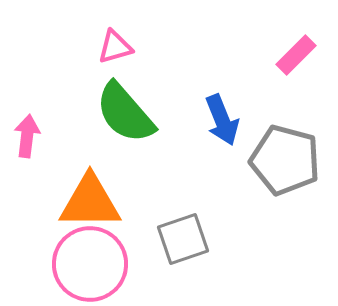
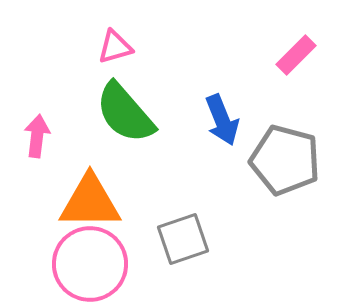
pink arrow: moved 10 px right
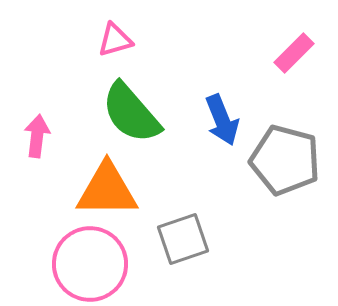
pink triangle: moved 7 px up
pink rectangle: moved 2 px left, 2 px up
green semicircle: moved 6 px right
orange triangle: moved 17 px right, 12 px up
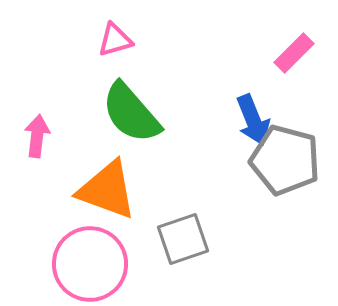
blue arrow: moved 31 px right
orange triangle: rotated 20 degrees clockwise
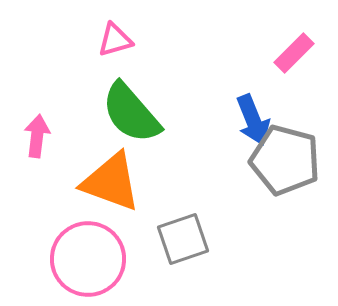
orange triangle: moved 4 px right, 8 px up
pink circle: moved 2 px left, 5 px up
